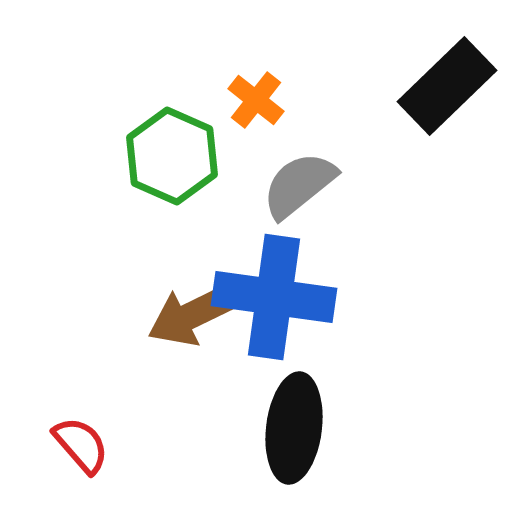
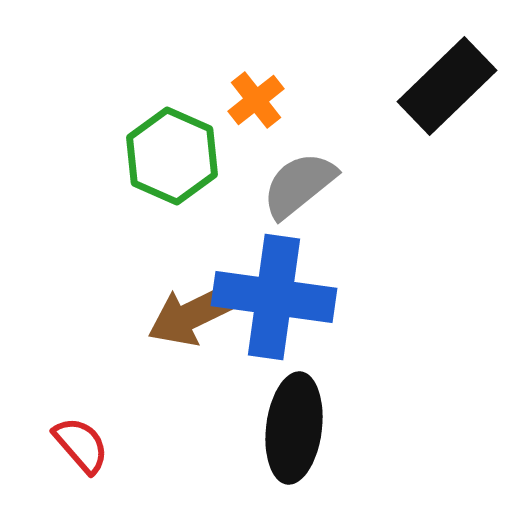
orange cross: rotated 14 degrees clockwise
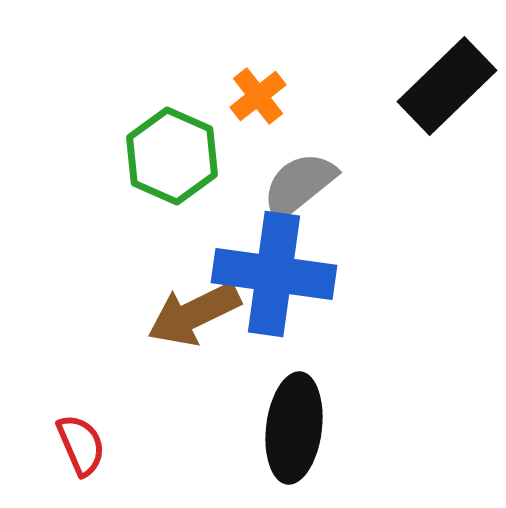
orange cross: moved 2 px right, 4 px up
blue cross: moved 23 px up
red semicircle: rotated 18 degrees clockwise
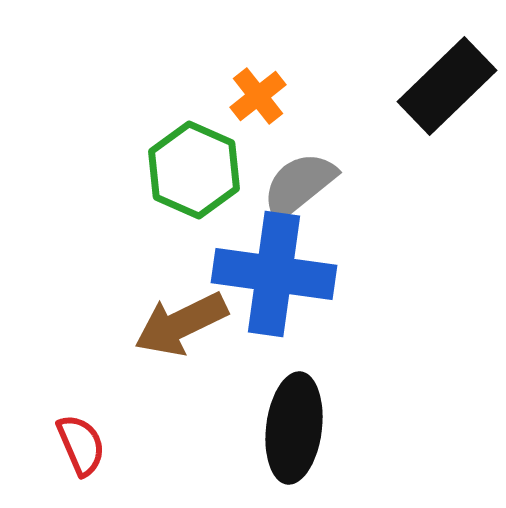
green hexagon: moved 22 px right, 14 px down
brown arrow: moved 13 px left, 10 px down
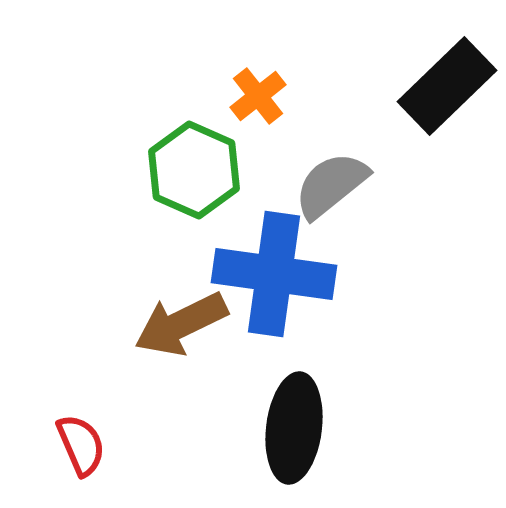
gray semicircle: moved 32 px right
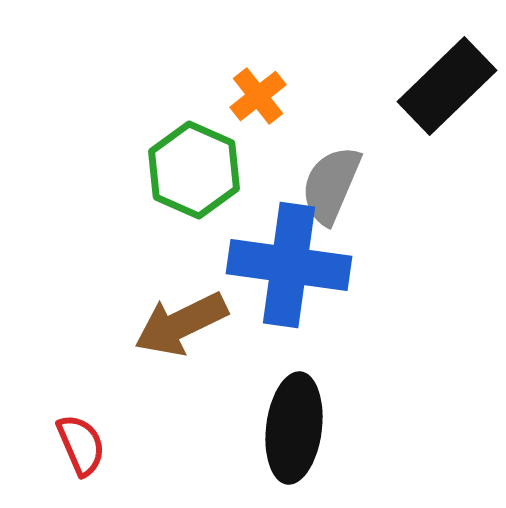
gray semicircle: rotated 28 degrees counterclockwise
blue cross: moved 15 px right, 9 px up
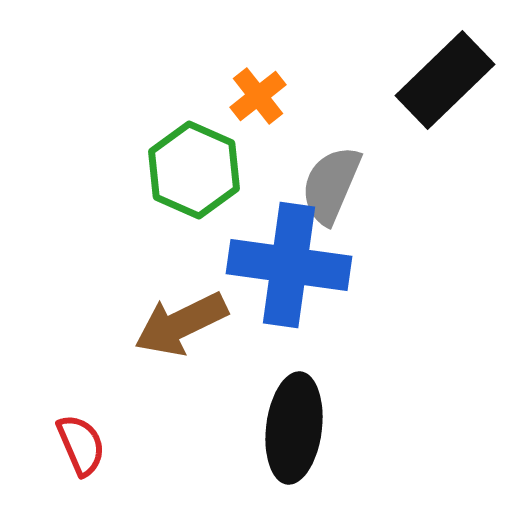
black rectangle: moved 2 px left, 6 px up
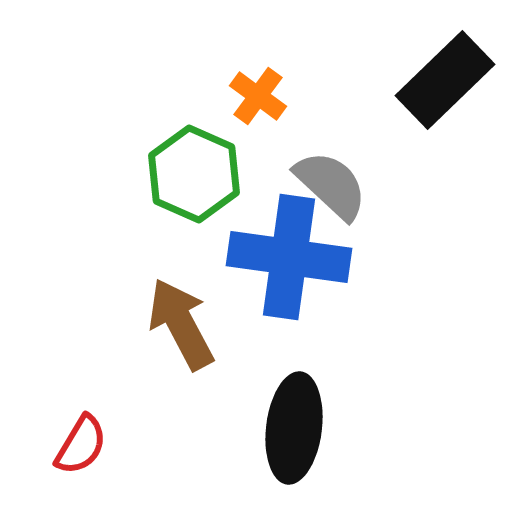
orange cross: rotated 16 degrees counterclockwise
green hexagon: moved 4 px down
gray semicircle: rotated 110 degrees clockwise
blue cross: moved 8 px up
brown arrow: rotated 88 degrees clockwise
red semicircle: rotated 54 degrees clockwise
